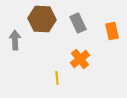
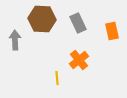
orange cross: moved 1 px left, 1 px down
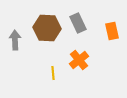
brown hexagon: moved 5 px right, 9 px down
yellow line: moved 4 px left, 5 px up
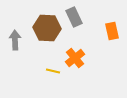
gray rectangle: moved 4 px left, 6 px up
orange cross: moved 4 px left, 2 px up
yellow line: moved 2 px up; rotated 72 degrees counterclockwise
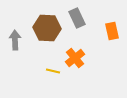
gray rectangle: moved 3 px right, 1 px down
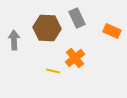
orange rectangle: rotated 54 degrees counterclockwise
gray arrow: moved 1 px left
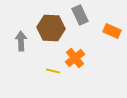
gray rectangle: moved 3 px right, 3 px up
brown hexagon: moved 4 px right
gray arrow: moved 7 px right, 1 px down
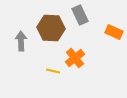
orange rectangle: moved 2 px right, 1 px down
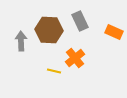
gray rectangle: moved 6 px down
brown hexagon: moved 2 px left, 2 px down
yellow line: moved 1 px right
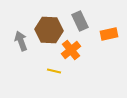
orange rectangle: moved 5 px left, 2 px down; rotated 36 degrees counterclockwise
gray arrow: rotated 18 degrees counterclockwise
orange cross: moved 4 px left, 8 px up
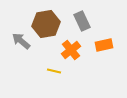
gray rectangle: moved 2 px right
brown hexagon: moved 3 px left, 6 px up; rotated 12 degrees counterclockwise
orange rectangle: moved 5 px left, 11 px down
gray arrow: rotated 30 degrees counterclockwise
